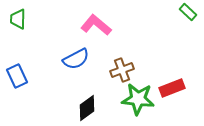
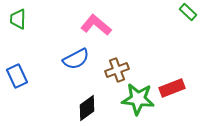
brown cross: moved 5 px left
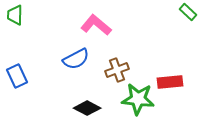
green trapezoid: moved 3 px left, 4 px up
red rectangle: moved 2 px left, 6 px up; rotated 15 degrees clockwise
black diamond: rotated 64 degrees clockwise
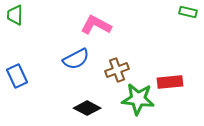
green rectangle: rotated 30 degrees counterclockwise
pink L-shape: rotated 12 degrees counterclockwise
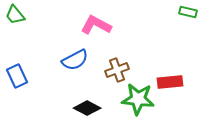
green trapezoid: rotated 40 degrees counterclockwise
blue semicircle: moved 1 px left, 1 px down
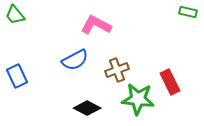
red rectangle: rotated 70 degrees clockwise
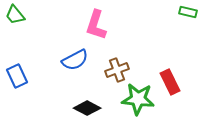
pink L-shape: rotated 100 degrees counterclockwise
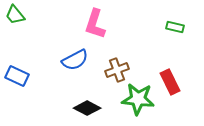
green rectangle: moved 13 px left, 15 px down
pink L-shape: moved 1 px left, 1 px up
blue rectangle: rotated 40 degrees counterclockwise
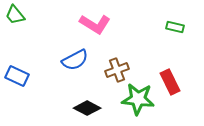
pink L-shape: rotated 76 degrees counterclockwise
